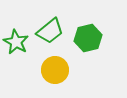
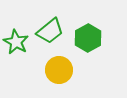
green hexagon: rotated 16 degrees counterclockwise
yellow circle: moved 4 px right
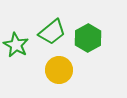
green trapezoid: moved 2 px right, 1 px down
green star: moved 3 px down
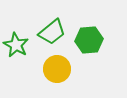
green hexagon: moved 1 px right, 2 px down; rotated 24 degrees clockwise
yellow circle: moved 2 px left, 1 px up
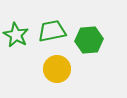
green trapezoid: moved 1 px up; rotated 152 degrees counterclockwise
green star: moved 10 px up
